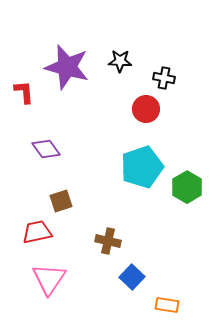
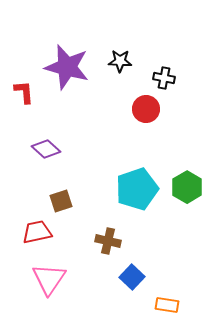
purple diamond: rotated 12 degrees counterclockwise
cyan pentagon: moved 5 px left, 22 px down
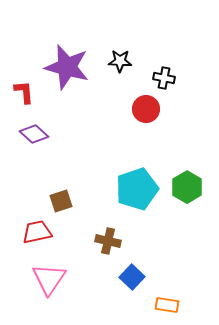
purple diamond: moved 12 px left, 15 px up
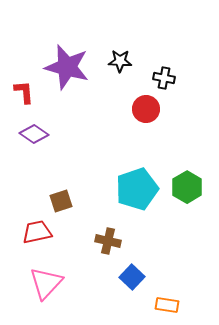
purple diamond: rotated 8 degrees counterclockwise
pink triangle: moved 3 px left, 4 px down; rotated 9 degrees clockwise
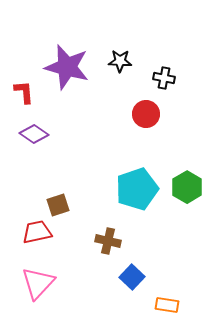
red circle: moved 5 px down
brown square: moved 3 px left, 4 px down
pink triangle: moved 8 px left
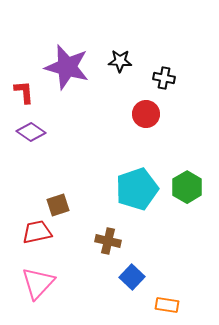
purple diamond: moved 3 px left, 2 px up
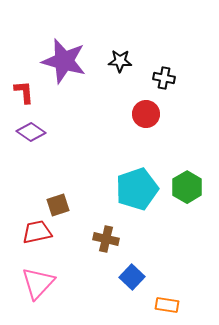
purple star: moved 3 px left, 6 px up
brown cross: moved 2 px left, 2 px up
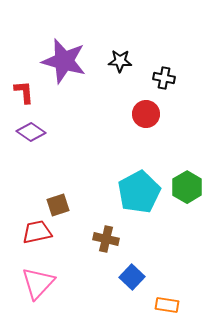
cyan pentagon: moved 2 px right, 3 px down; rotated 9 degrees counterclockwise
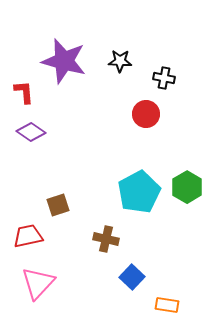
red trapezoid: moved 9 px left, 4 px down
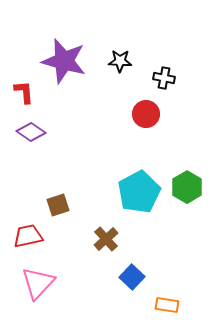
brown cross: rotated 35 degrees clockwise
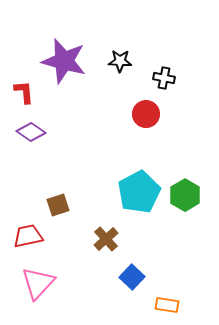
green hexagon: moved 2 px left, 8 px down
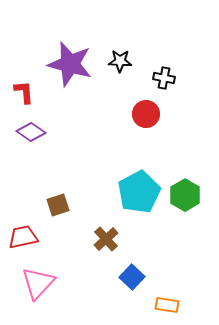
purple star: moved 6 px right, 3 px down
red trapezoid: moved 5 px left, 1 px down
